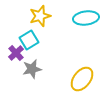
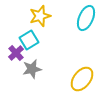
cyan ellipse: rotated 60 degrees counterclockwise
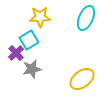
yellow star: moved 1 px down; rotated 15 degrees clockwise
yellow ellipse: rotated 15 degrees clockwise
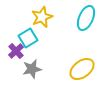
yellow star: moved 2 px right; rotated 20 degrees counterclockwise
cyan square: moved 1 px left, 2 px up
purple cross: moved 2 px up
yellow ellipse: moved 10 px up
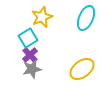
purple cross: moved 14 px right, 4 px down
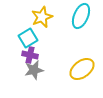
cyan ellipse: moved 5 px left, 2 px up
purple cross: rotated 35 degrees counterclockwise
gray star: moved 2 px right, 1 px down
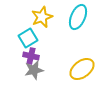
cyan ellipse: moved 3 px left, 1 px down
purple cross: moved 1 px right, 1 px down
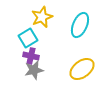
cyan ellipse: moved 2 px right, 8 px down
